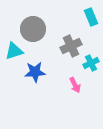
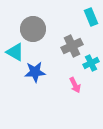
gray cross: moved 1 px right
cyan triangle: moved 1 px right, 1 px down; rotated 48 degrees clockwise
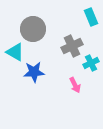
blue star: moved 1 px left
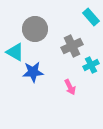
cyan rectangle: rotated 18 degrees counterclockwise
gray circle: moved 2 px right
cyan cross: moved 2 px down
blue star: moved 1 px left
pink arrow: moved 5 px left, 2 px down
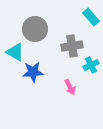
gray cross: rotated 15 degrees clockwise
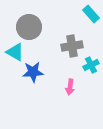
cyan rectangle: moved 3 px up
gray circle: moved 6 px left, 2 px up
pink arrow: rotated 35 degrees clockwise
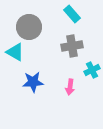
cyan rectangle: moved 19 px left
cyan cross: moved 1 px right, 5 px down
blue star: moved 10 px down
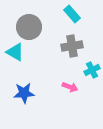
blue star: moved 9 px left, 11 px down
pink arrow: rotated 77 degrees counterclockwise
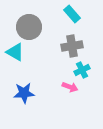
cyan cross: moved 10 px left
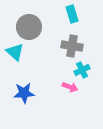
cyan rectangle: rotated 24 degrees clockwise
gray cross: rotated 20 degrees clockwise
cyan triangle: rotated 12 degrees clockwise
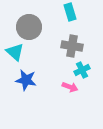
cyan rectangle: moved 2 px left, 2 px up
blue star: moved 2 px right, 13 px up; rotated 15 degrees clockwise
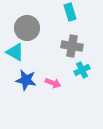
gray circle: moved 2 px left, 1 px down
cyan triangle: rotated 12 degrees counterclockwise
pink arrow: moved 17 px left, 4 px up
